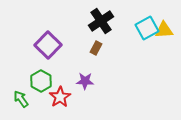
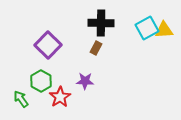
black cross: moved 2 px down; rotated 35 degrees clockwise
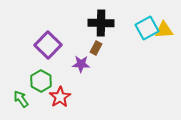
purple star: moved 4 px left, 17 px up
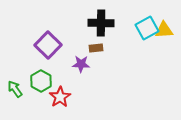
brown rectangle: rotated 56 degrees clockwise
green arrow: moved 6 px left, 10 px up
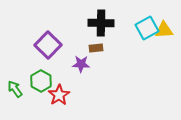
red star: moved 1 px left, 2 px up
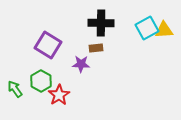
purple square: rotated 12 degrees counterclockwise
